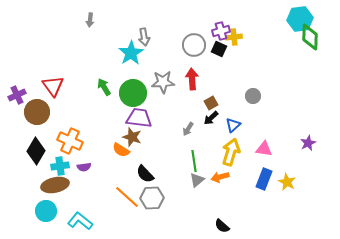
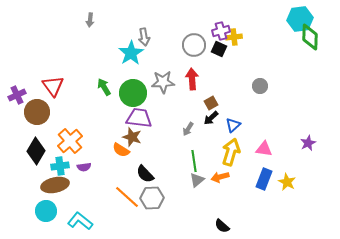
gray circle at (253, 96): moved 7 px right, 10 px up
orange cross at (70, 141): rotated 25 degrees clockwise
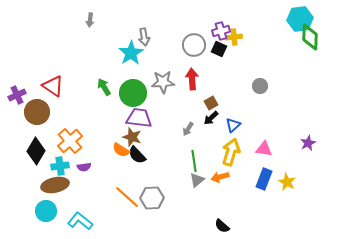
red triangle at (53, 86): rotated 20 degrees counterclockwise
black semicircle at (145, 174): moved 8 px left, 19 px up
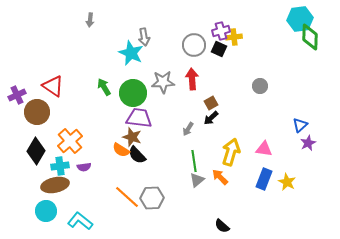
cyan star at (131, 53): rotated 15 degrees counterclockwise
blue triangle at (233, 125): moved 67 px right
orange arrow at (220, 177): rotated 60 degrees clockwise
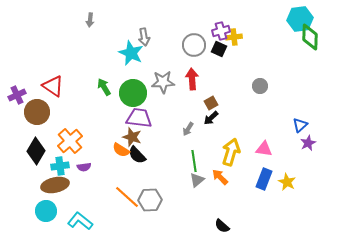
gray hexagon at (152, 198): moved 2 px left, 2 px down
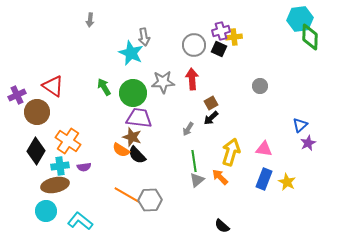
orange cross at (70, 141): moved 2 px left; rotated 15 degrees counterclockwise
orange line at (127, 197): moved 2 px up; rotated 12 degrees counterclockwise
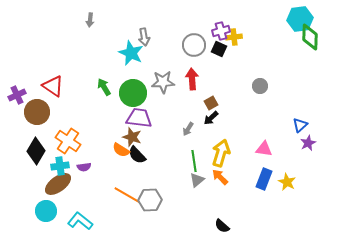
yellow arrow at (231, 152): moved 10 px left, 1 px down
brown ellipse at (55, 185): moved 3 px right, 1 px up; rotated 24 degrees counterclockwise
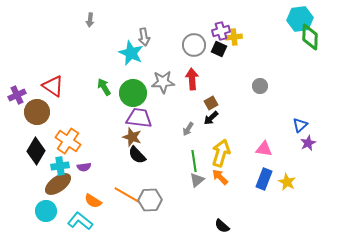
orange semicircle at (121, 150): moved 28 px left, 51 px down
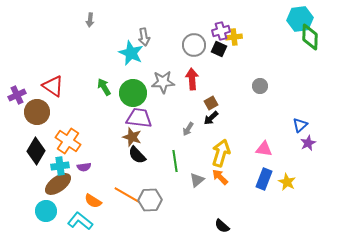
green line at (194, 161): moved 19 px left
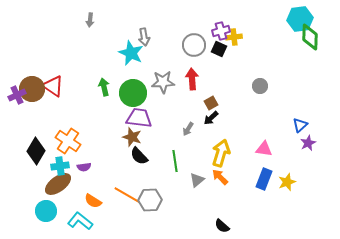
green arrow at (104, 87): rotated 18 degrees clockwise
brown circle at (37, 112): moved 5 px left, 23 px up
black semicircle at (137, 155): moved 2 px right, 1 px down
yellow star at (287, 182): rotated 24 degrees clockwise
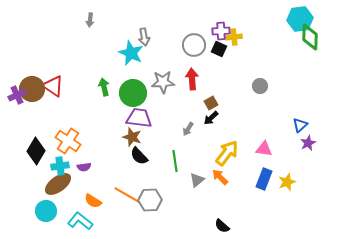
purple cross at (221, 31): rotated 12 degrees clockwise
yellow arrow at (221, 153): moved 6 px right; rotated 20 degrees clockwise
